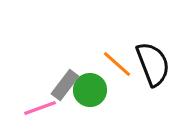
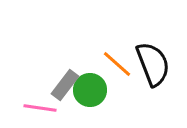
pink line: rotated 28 degrees clockwise
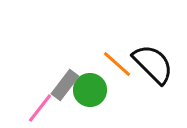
black semicircle: rotated 24 degrees counterclockwise
pink line: rotated 60 degrees counterclockwise
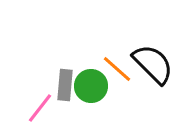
orange line: moved 5 px down
gray rectangle: rotated 32 degrees counterclockwise
green circle: moved 1 px right, 4 px up
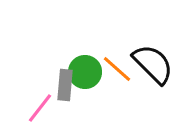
green circle: moved 6 px left, 14 px up
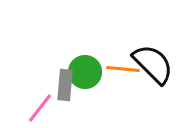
orange line: moved 6 px right; rotated 36 degrees counterclockwise
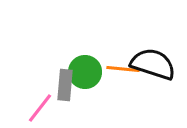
black semicircle: rotated 27 degrees counterclockwise
